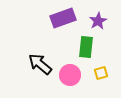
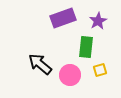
yellow square: moved 1 px left, 3 px up
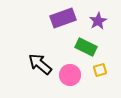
green rectangle: rotated 70 degrees counterclockwise
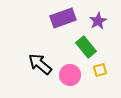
green rectangle: rotated 25 degrees clockwise
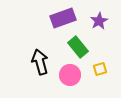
purple star: moved 1 px right
green rectangle: moved 8 px left
black arrow: moved 2 px up; rotated 35 degrees clockwise
yellow square: moved 1 px up
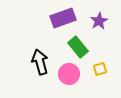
pink circle: moved 1 px left, 1 px up
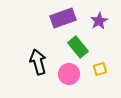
black arrow: moved 2 px left
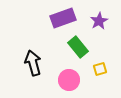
black arrow: moved 5 px left, 1 px down
pink circle: moved 6 px down
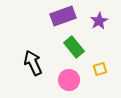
purple rectangle: moved 2 px up
green rectangle: moved 4 px left
black arrow: rotated 10 degrees counterclockwise
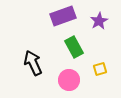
green rectangle: rotated 10 degrees clockwise
